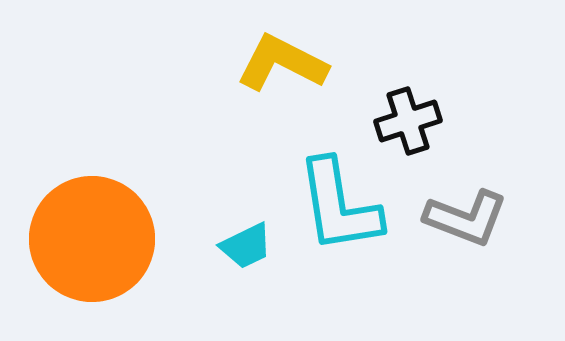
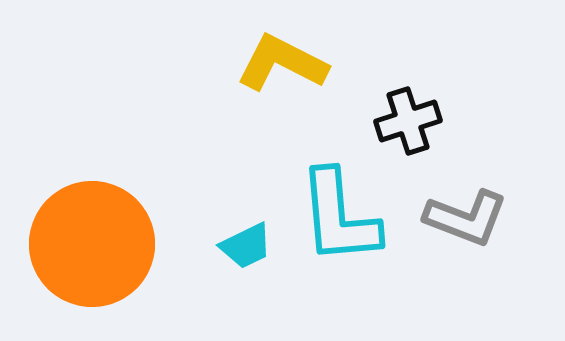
cyan L-shape: moved 11 px down; rotated 4 degrees clockwise
orange circle: moved 5 px down
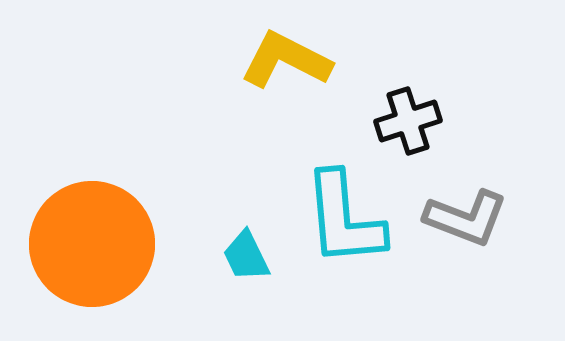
yellow L-shape: moved 4 px right, 3 px up
cyan L-shape: moved 5 px right, 2 px down
cyan trapezoid: moved 10 px down; rotated 90 degrees clockwise
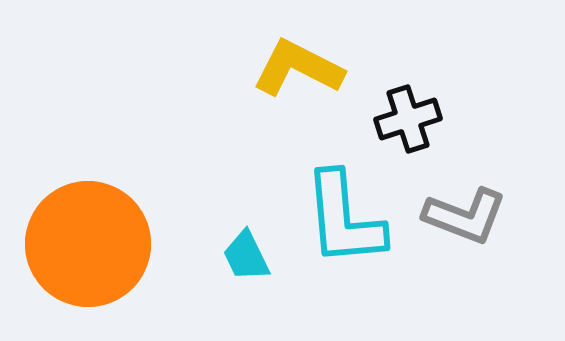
yellow L-shape: moved 12 px right, 8 px down
black cross: moved 2 px up
gray L-shape: moved 1 px left, 2 px up
orange circle: moved 4 px left
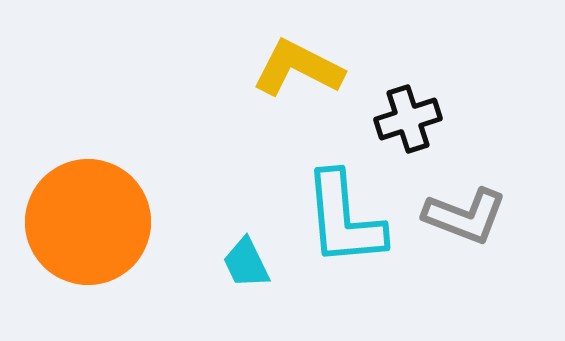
orange circle: moved 22 px up
cyan trapezoid: moved 7 px down
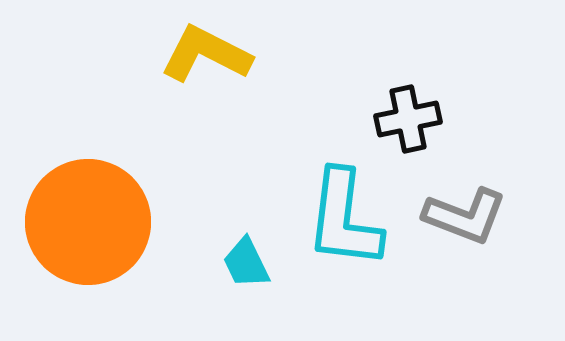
yellow L-shape: moved 92 px left, 14 px up
black cross: rotated 6 degrees clockwise
cyan L-shape: rotated 12 degrees clockwise
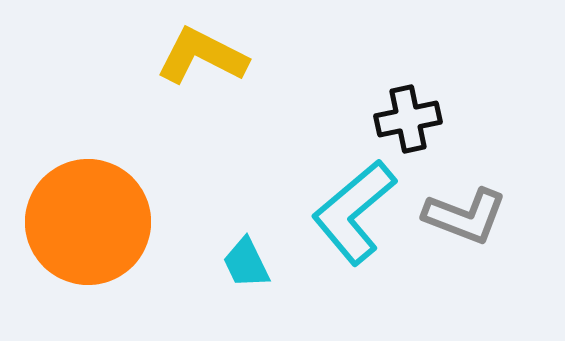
yellow L-shape: moved 4 px left, 2 px down
cyan L-shape: moved 10 px right, 7 px up; rotated 43 degrees clockwise
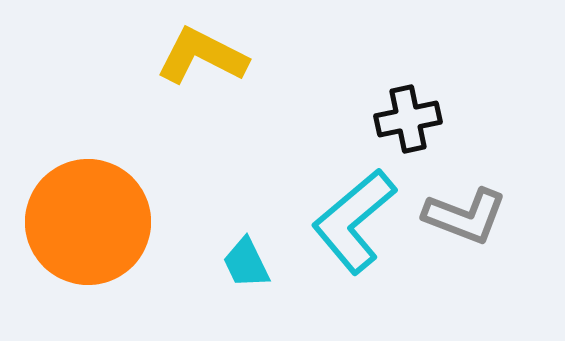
cyan L-shape: moved 9 px down
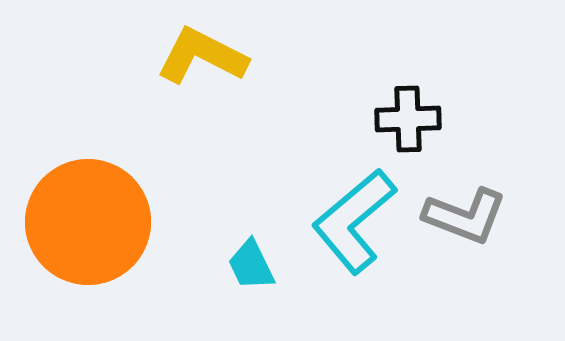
black cross: rotated 10 degrees clockwise
cyan trapezoid: moved 5 px right, 2 px down
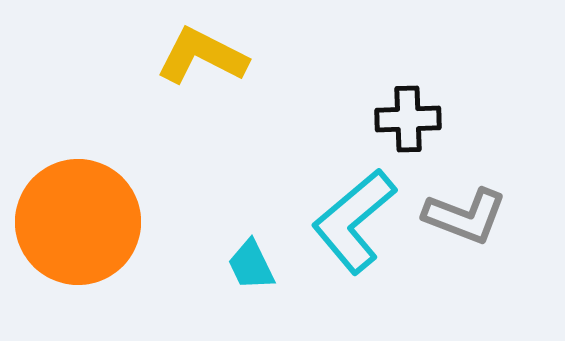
orange circle: moved 10 px left
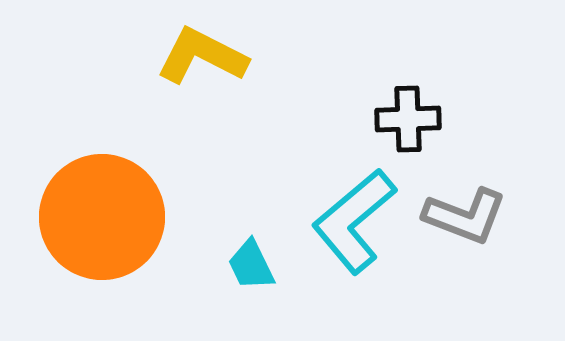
orange circle: moved 24 px right, 5 px up
